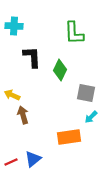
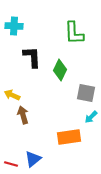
red line: moved 2 px down; rotated 40 degrees clockwise
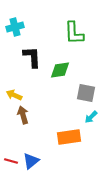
cyan cross: moved 1 px right, 1 px down; rotated 18 degrees counterclockwise
green diamond: rotated 55 degrees clockwise
yellow arrow: moved 2 px right
blue triangle: moved 2 px left, 2 px down
red line: moved 3 px up
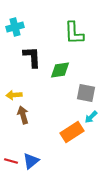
yellow arrow: rotated 28 degrees counterclockwise
orange rectangle: moved 3 px right, 5 px up; rotated 25 degrees counterclockwise
